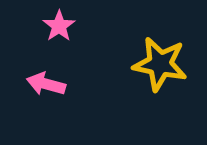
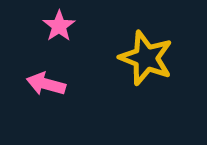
yellow star: moved 14 px left, 6 px up; rotated 10 degrees clockwise
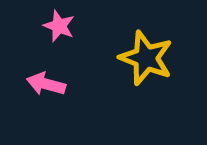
pink star: rotated 16 degrees counterclockwise
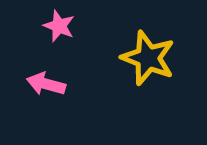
yellow star: moved 2 px right
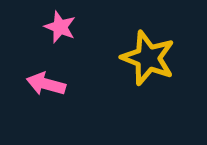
pink star: moved 1 px right, 1 px down
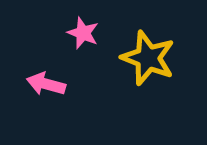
pink star: moved 23 px right, 6 px down
